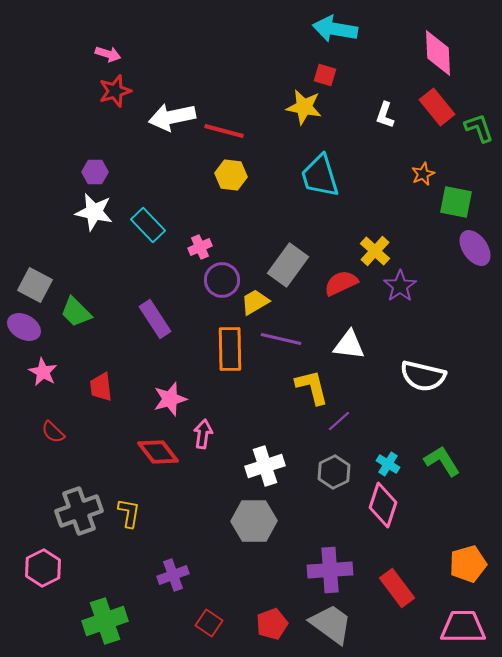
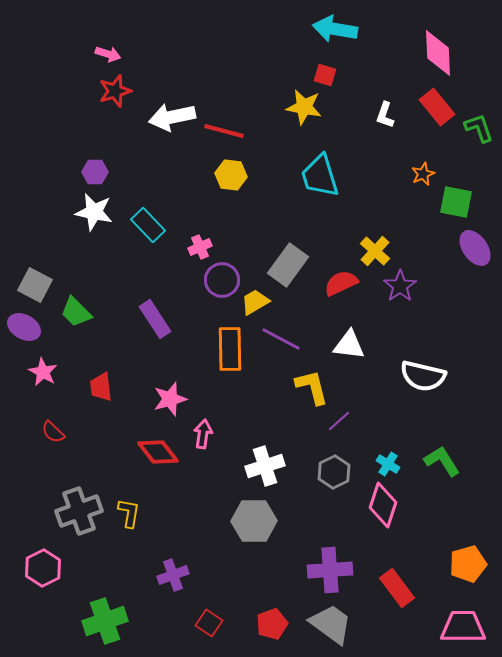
purple line at (281, 339): rotated 15 degrees clockwise
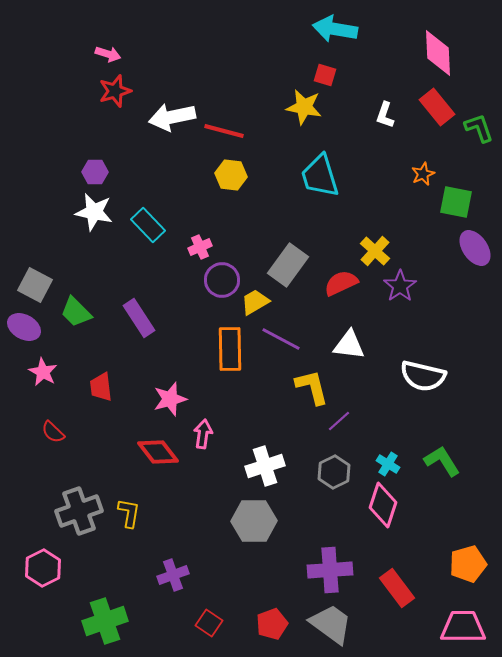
purple rectangle at (155, 319): moved 16 px left, 1 px up
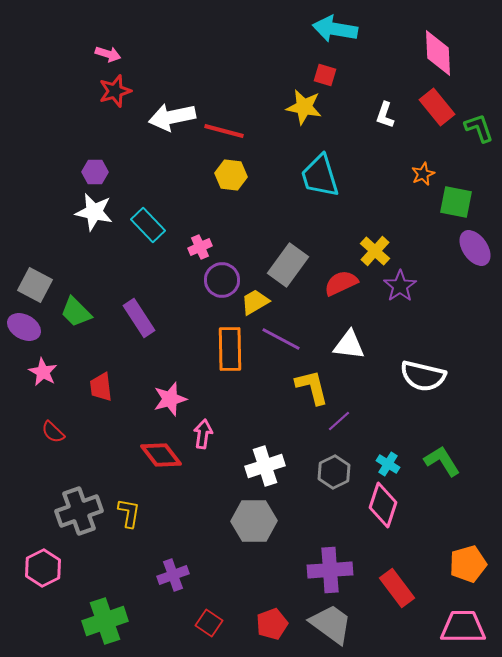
red diamond at (158, 452): moved 3 px right, 3 px down
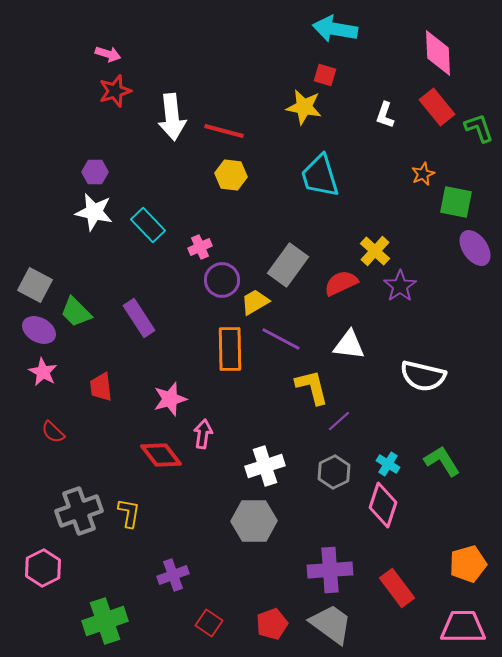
white arrow at (172, 117): rotated 84 degrees counterclockwise
purple ellipse at (24, 327): moved 15 px right, 3 px down
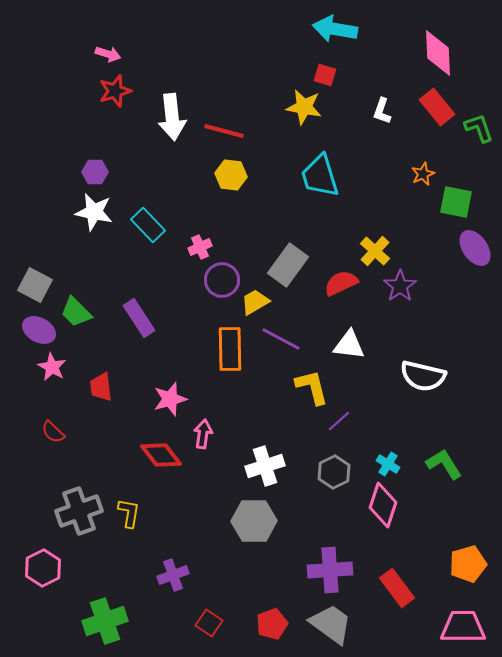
white L-shape at (385, 115): moved 3 px left, 4 px up
pink star at (43, 372): moved 9 px right, 5 px up
green L-shape at (442, 461): moved 2 px right, 3 px down
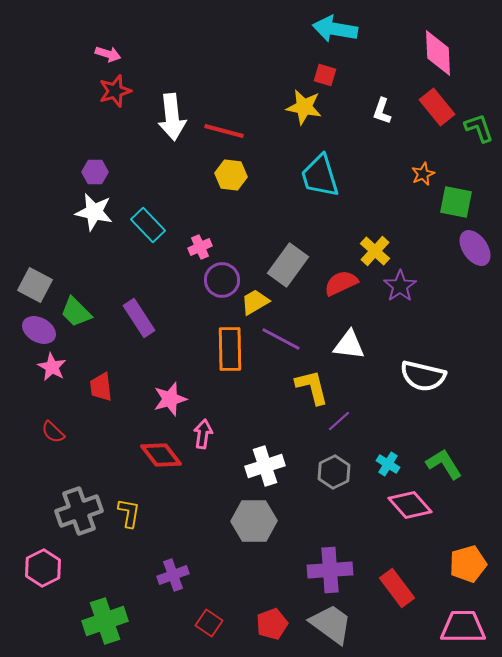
pink diamond at (383, 505): moved 27 px right; rotated 60 degrees counterclockwise
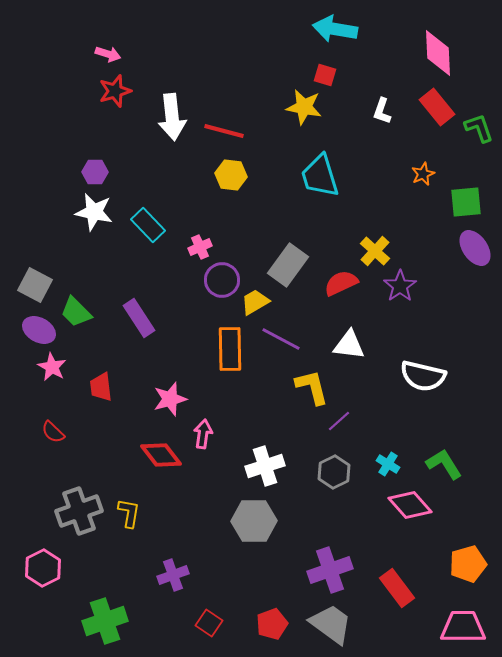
green square at (456, 202): moved 10 px right; rotated 16 degrees counterclockwise
purple cross at (330, 570): rotated 15 degrees counterclockwise
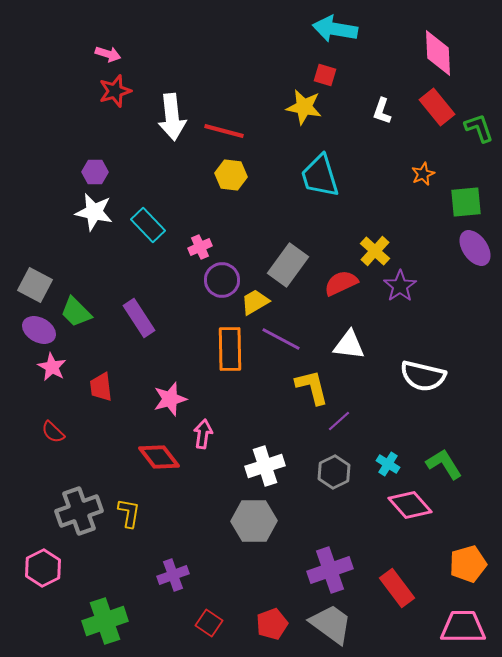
red diamond at (161, 455): moved 2 px left, 2 px down
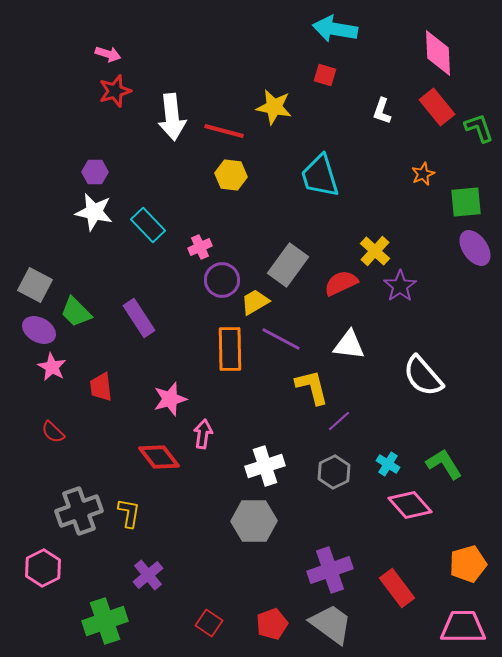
yellow star at (304, 107): moved 30 px left
white semicircle at (423, 376): rotated 36 degrees clockwise
purple cross at (173, 575): moved 25 px left; rotated 20 degrees counterclockwise
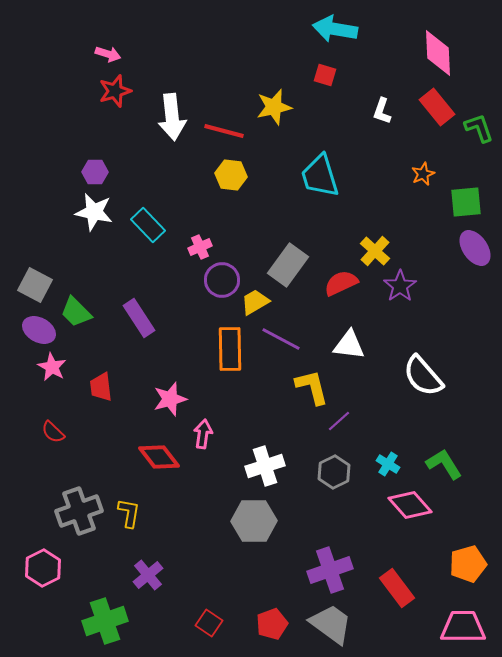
yellow star at (274, 107): rotated 24 degrees counterclockwise
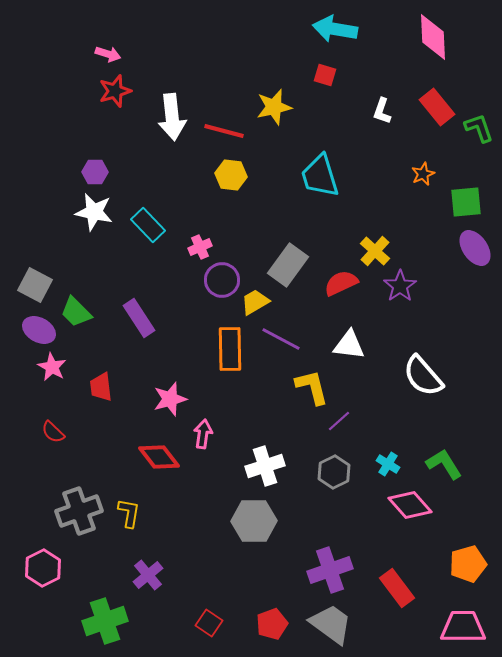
pink diamond at (438, 53): moved 5 px left, 16 px up
